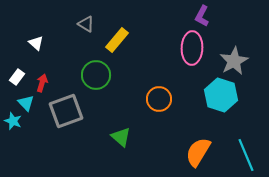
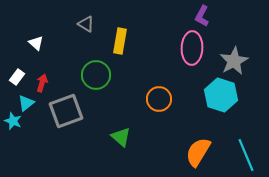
yellow rectangle: moved 3 px right, 1 px down; rotated 30 degrees counterclockwise
cyan triangle: rotated 36 degrees clockwise
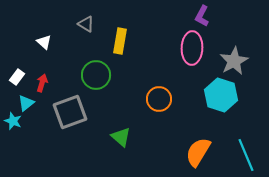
white triangle: moved 8 px right, 1 px up
gray square: moved 4 px right, 1 px down
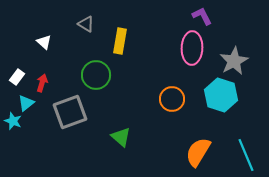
purple L-shape: rotated 125 degrees clockwise
orange circle: moved 13 px right
